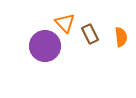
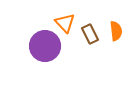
orange semicircle: moved 5 px left, 6 px up
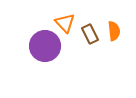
orange semicircle: moved 2 px left
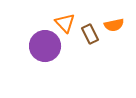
orange semicircle: moved 6 px up; rotated 84 degrees clockwise
